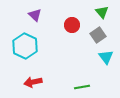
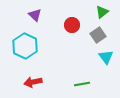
green triangle: rotated 32 degrees clockwise
green line: moved 3 px up
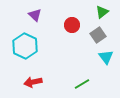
green line: rotated 21 degrees counterclockwise
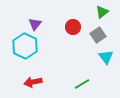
purple triangle: moved 9 px down; rotated 24 degrees clockwise
red circle: moved 1 px right, 2 px down
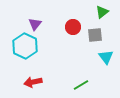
gray square: moved 3 px left; rotated 28 degrees clockwise
green line: moved 1 px left, 1 px down
